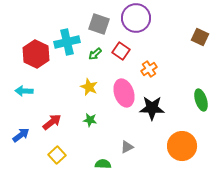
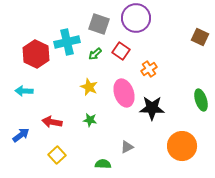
red arrow: rotated 132 degrees counterclockwise
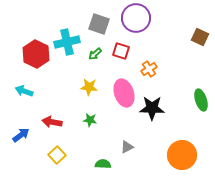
red square: rotated 18 degrees counterclockwise
yellow star: rotated 18 degrees counterclockwise
cyan arrow: rotated 18 degrees clockwise
orange circle: moved 9 px down
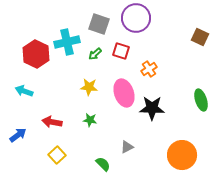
blue arrow: moved 3 px left
green semicircle: rotated 42 degrees clockwise
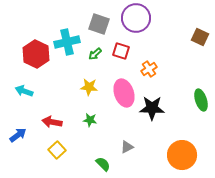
yellow square: moved 5 px up
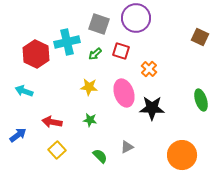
orange cross: rotated 14 degrees counterclockwise
green semicircle: moved 3 px left, 8 px up
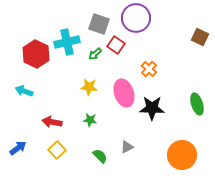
red square: moved 5 px left, 6 px up; rotated 18 degrees clockwise
green ellipse: moved 4 px left, 4 px down
blue arrow: moved 13 px down
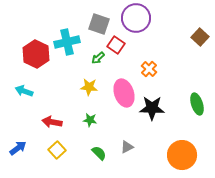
brown square: rotated 18 degrees clockwise
green arrow: moved 3 px right, 4 px down
green semicircle: moved 1 px left, 3 px up
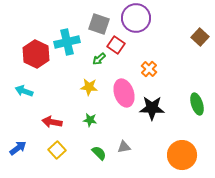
green arrow: moved 1 px right, 1 px down
gray triangle: moved 3 px left; rotated 16 degrees clockwise
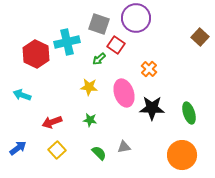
cyan arrow: moved 2 px left, 4 px down
green ellipse: moved 8 px left, 9 px down
red arrow: rotated 30 degrees counterclockwise
